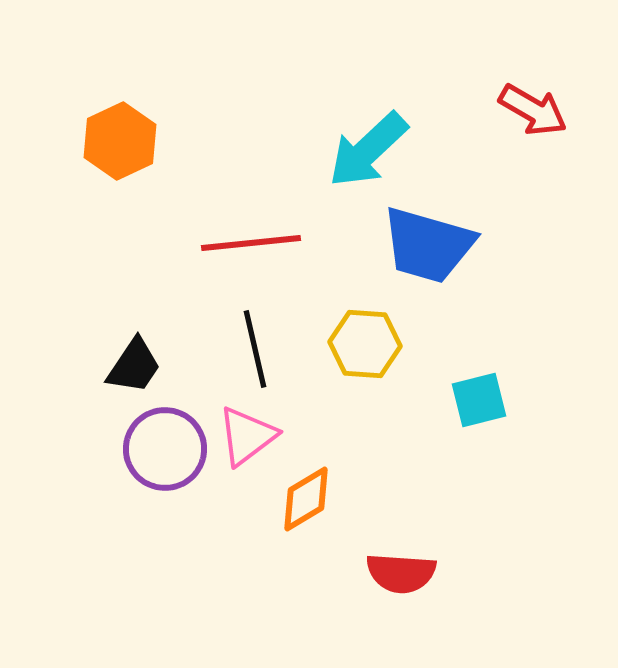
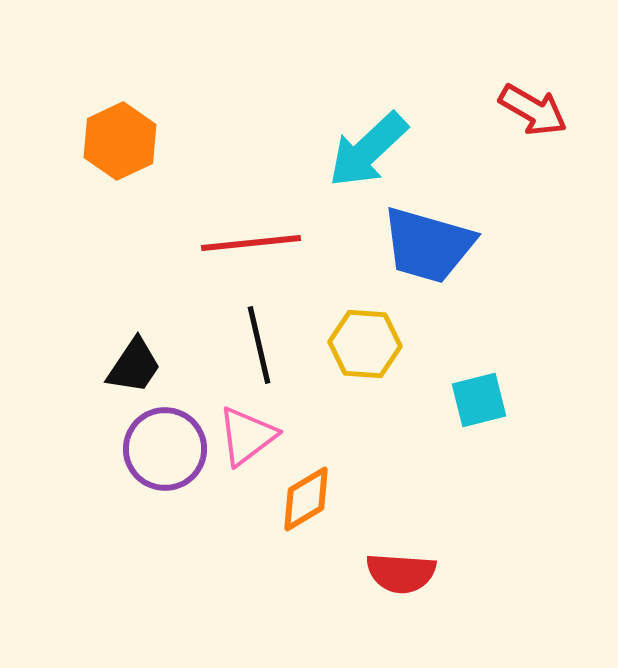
black line: moved 4 px right, 4 px up
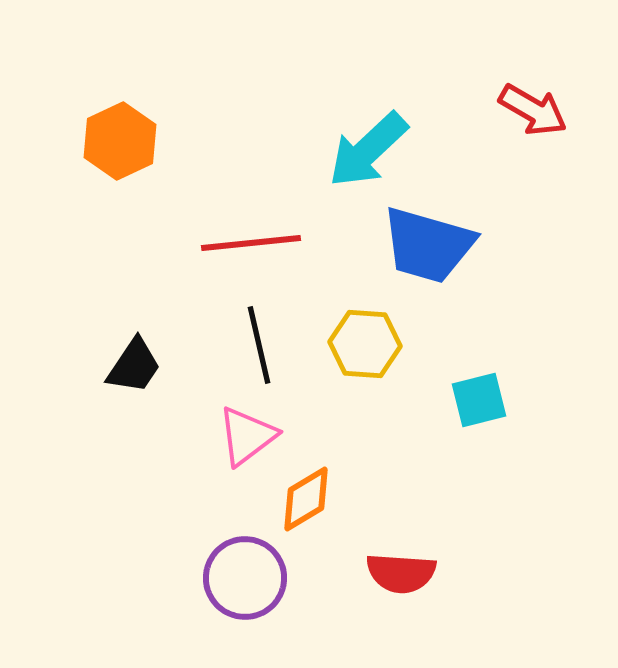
purple circle: moved 80 px right, 129 px down
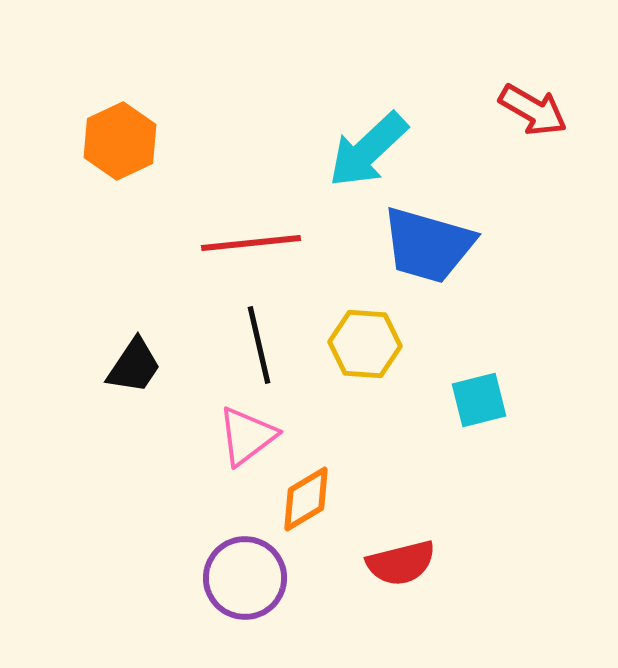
red semicircle: moved 10 px up; rotated 18 degrees counterclockwise
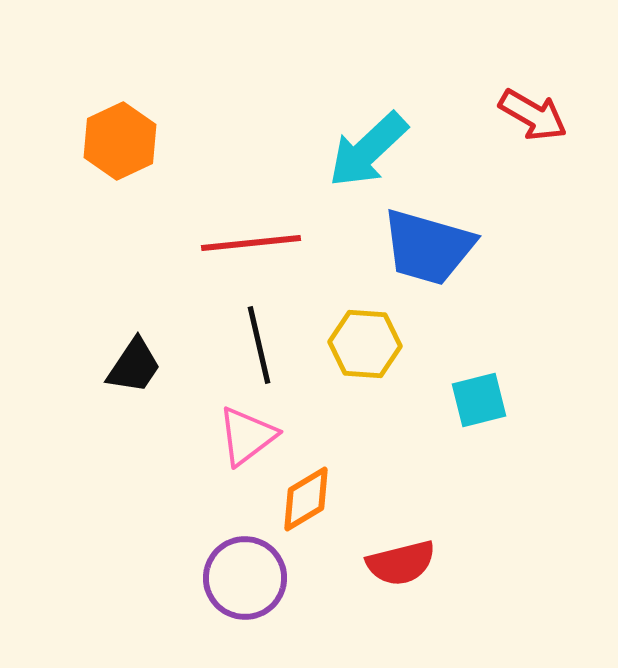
red arrow: moved 5 px down
blue trapezoid: moved 2 px down
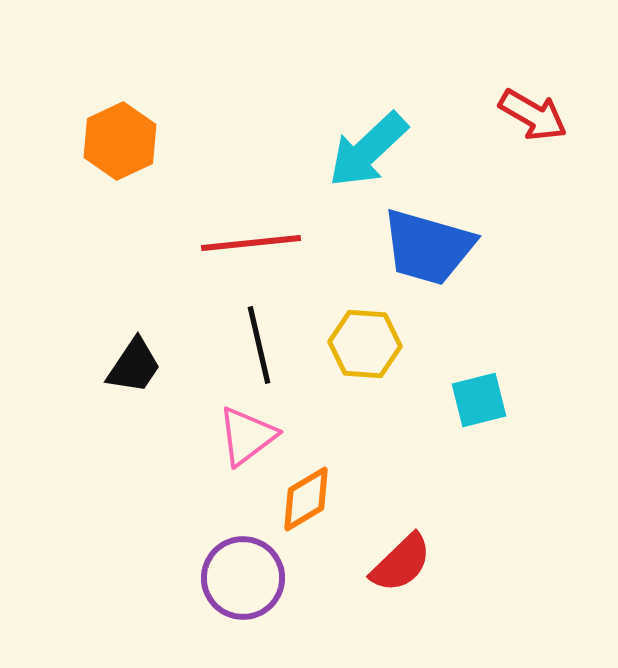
red semicircle: rotated 30 degrees counterclockwise
purple circle: moved 2 px left
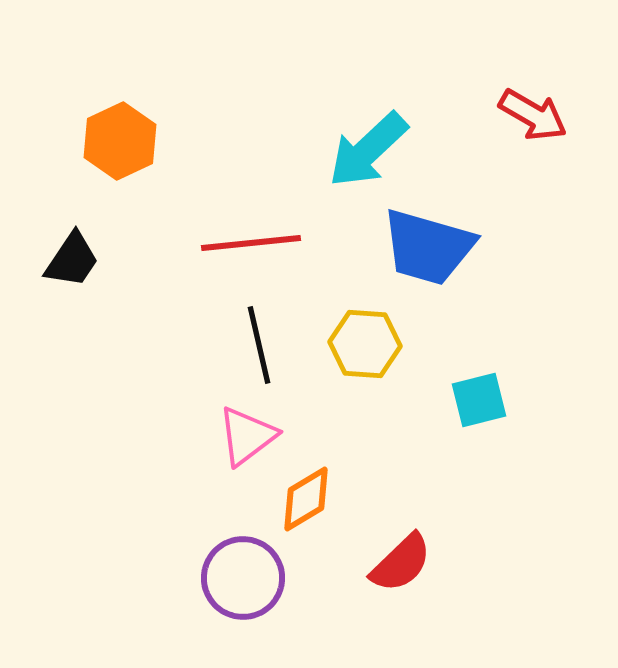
black trapezoid: moved 62 px left, 106 px up
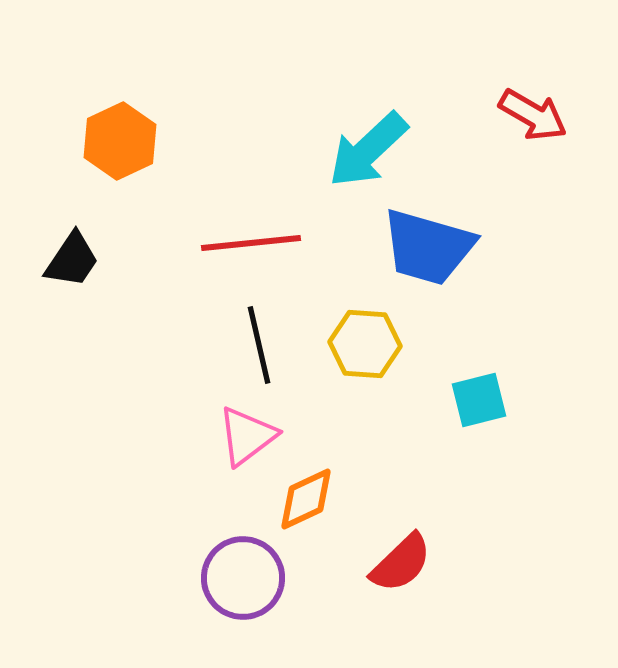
orange diamond: rotated 6 degrees clockwise
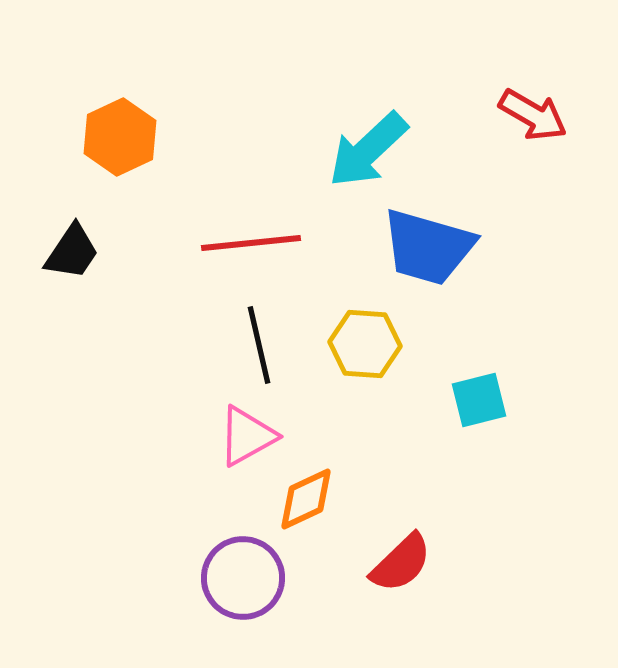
orange hexagon: moved 4 px up
black trapezoid: moved 8 px up
pink triangle: rotated 8 degrees clockwise
